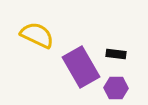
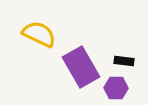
yellow semicircle: moved 2 px right, 1 px up
black rectangle: moved 8 px right, 7 px down
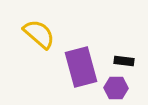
yellow semicircle: rotated 16 degrees clockwise
purple rectangle: rotated 15 degrees clockwise
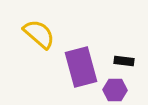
purple hexagon: moved 1 px left, 2 px down
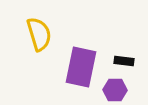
yellow semicircle: rotated 32 degrees clockwise
purple rectangle: rotated 27 degrees clockwise
